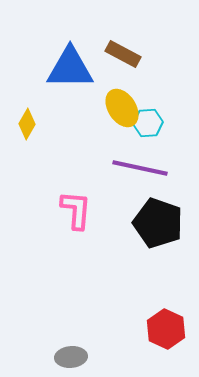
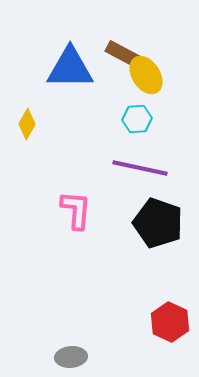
yellow ellipse: moved 24 px right, 33 px up
cyan hexagon: moved 11 px left, 4 px up
red hexagon: moved 4 px right, 7 px up
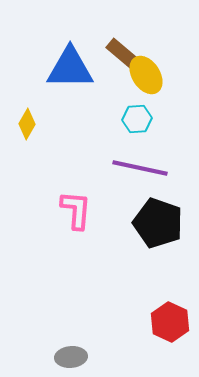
brown rectangle: rotated 12 degrees clockwise
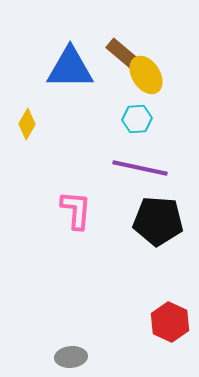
black pentagon: moved 2 px up; rotated 15 degrees counterclockwise
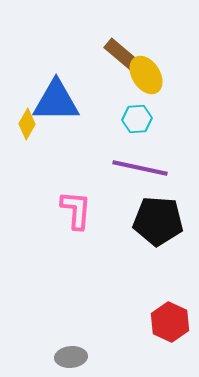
brown rectangle: moved 2 px left
blue triangle: moved 14 px left, 33 px down
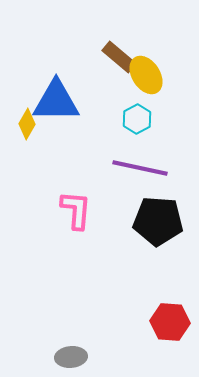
brown rectangle: moved 2 px left, 3 px down
cyan hexagon: rotated 24 degrees counterclockwise
red hexagon: rotated 21 degrees counterclockwise
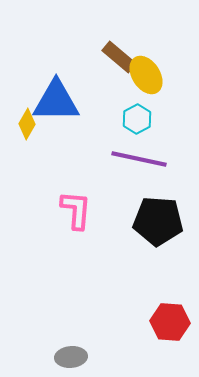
purple line: moved 1 px left, 9 px up
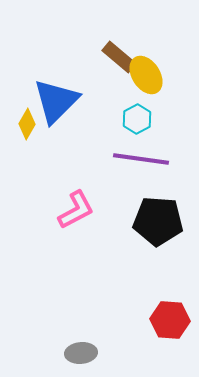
blue triangle: rotated 45 degrees counterclockwise
purple line: moved 2 px right; rotated 4 degrees counterclockwise
pink L-shape: rotated 57 degrees clockwise
red hexagon: moved 2 px up
gray ellipse: moved 10 px right, 4 px up
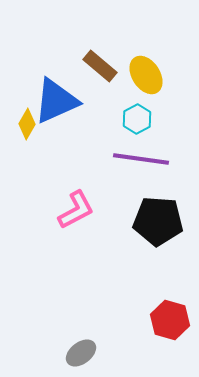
brown rectangle: moved 19 px left, 9 px down
blue triangle: rotated 21 degrees clockwise
red hexagon: rotated 12 degrees clockwise
gray ellipse: rotated 32 degrees counterclockwise
